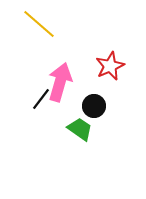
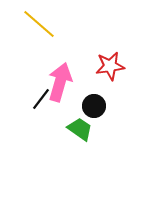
red star: rotated 16 degrees clockwise
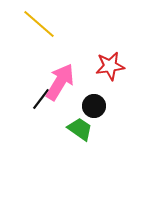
pink arrow: rotated 15 degrees clockwise
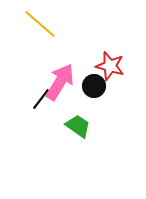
yellow line: moved 1 px right
red star: rotated 24 degrees clockwise
black circle: moved 20 px up
green trapezoid: moved 2 px left, 3 px up
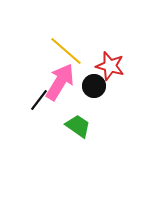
yellow line: moved 26 px right, 27 px down
black line: moved 2 px left, 1 px down
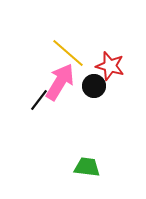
yellow line: moved 2 px right, 2 px down
green trapezoid: moved 9 px right, 41 px down; rotated 28 degrees counterclockwise
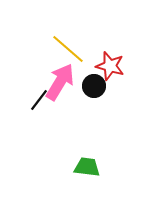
yellow line: moved 4 px up
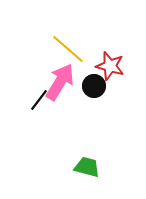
green trapezoid: rotated 8 degrees clockwise
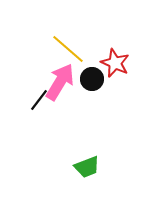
red star: moved 5 px right, 3 px up; rotated 8 degrees clockwise
black circle: moved 2 px left, 7 px up
green trapezoid: rotated 144 degrees clockwise
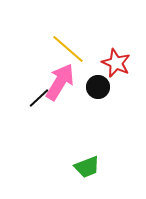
red star: moved 1 px right
black circle: moved 6 px right, 8 px down
black line: moved 2 px up; rotated 10 degrees clockwise
